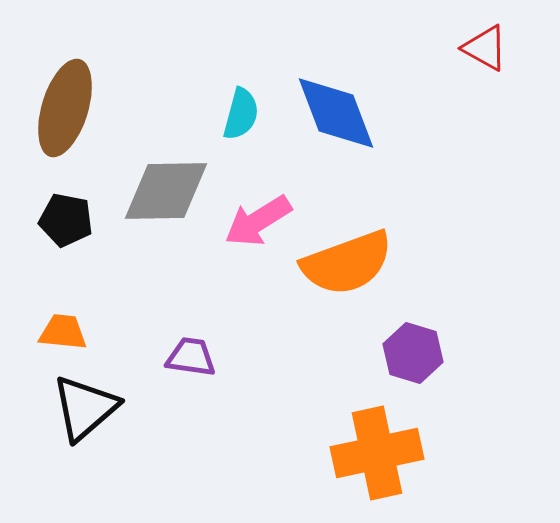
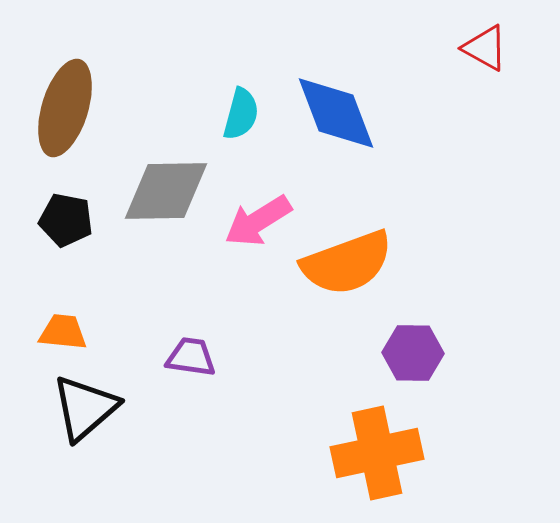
purple hexagon: rotated 16 degrees counterclockwise
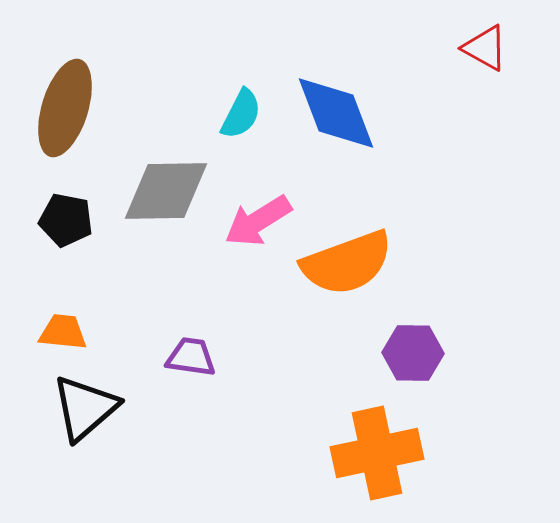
cyan semicircle: rotated 12 degrees clockwise
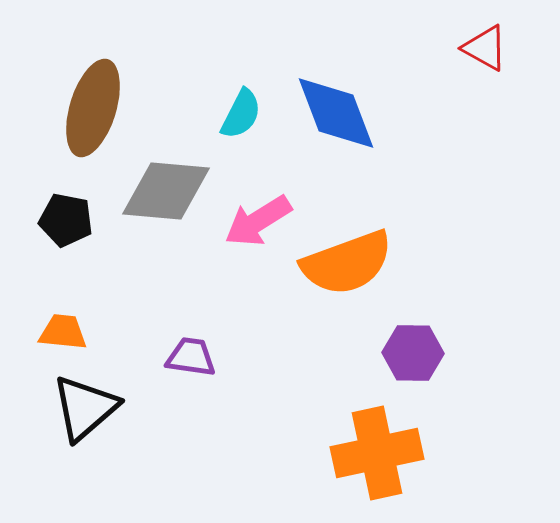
brown ellipse: moved 28 px right
gray diamond: rotated 6 degrees clockwise
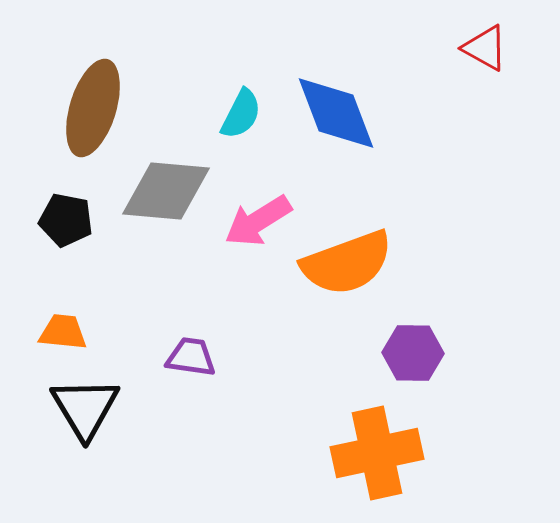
black triangle: rotated 20 degrees counterclockwise
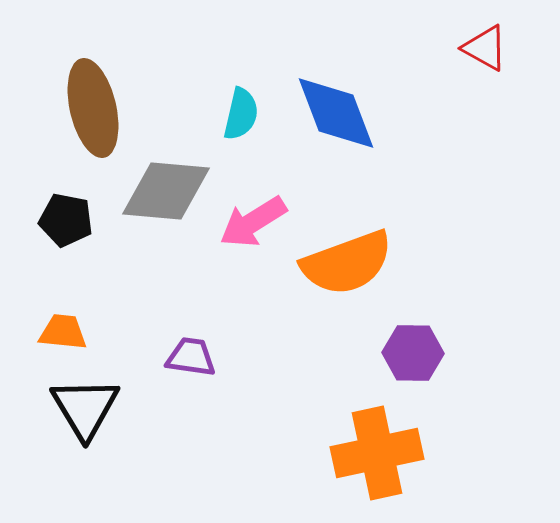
brown ellipse: rotated 30 degrees counterclockwise
cyan semicircle: rotated 14 degrees counterclockwise
pink arrow: moved 5 px left, 1 px down
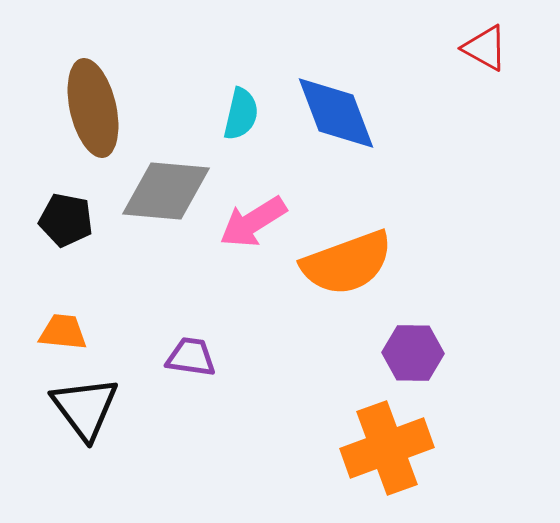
black triangle: rotated 6 degrees counterclockwise
orange cross: moved 10 px right, 5 px up; rotated 8 degrees counterclockwise
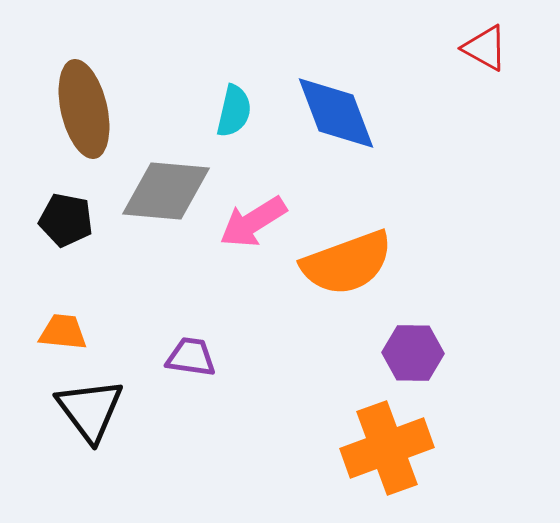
brown ellipse: moved 9 px left, 1 px down
cyan semicircle: moved 7 px left, 3 px up
black triangle: moved 5 px right, 2 px down
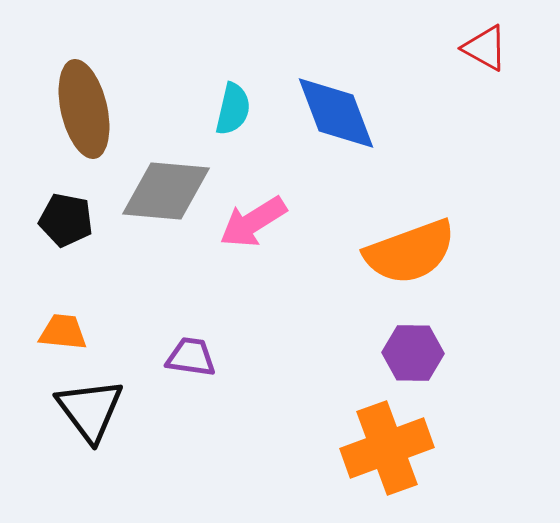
cyan semicircle: moved 1 px left, 2 px up
orange semicircle: moved 63 px right, 11 px up
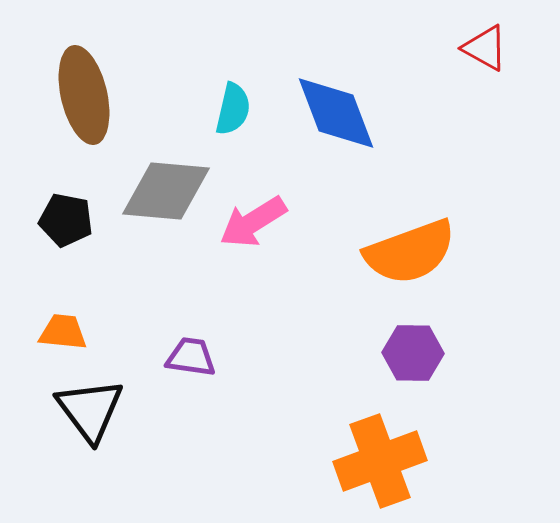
brown ellipse: moved 14 px up
orange cross: moved 7 px left, 13 px down
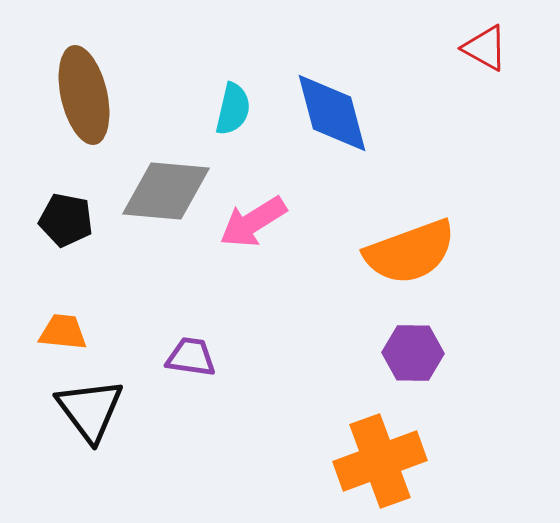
blue diamond: moved 4 px left; rotated 6 degrees clockwise
